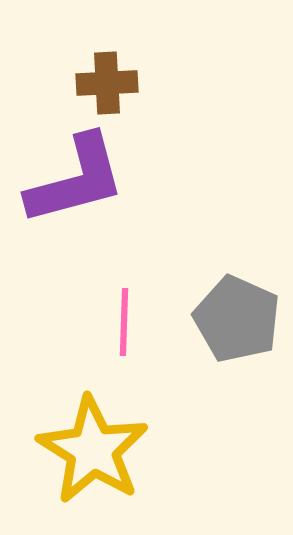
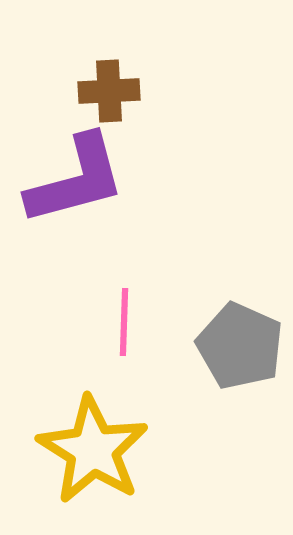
brown cross: moved 2 px right, 8 px down
gray pentagon: moved 3 px right, 27 px down
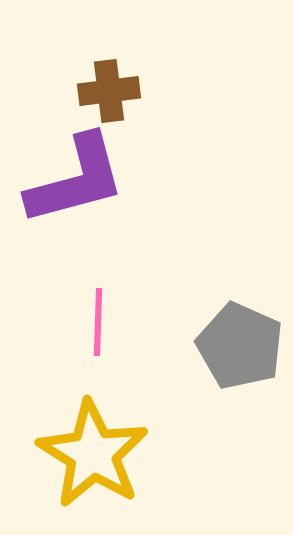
brown cross: rotated 4 degrees counterclockwise
pink line: moved 26 px left
yellow star: moved 4 px down
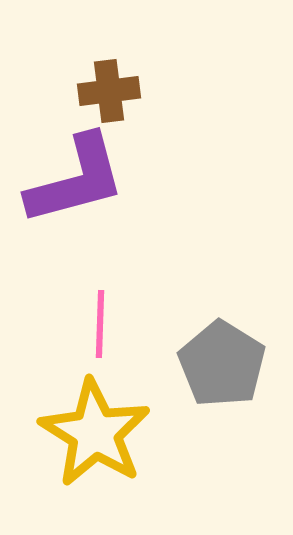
pink line: moved 2 px right, 2 px down
gray pentagon: moved 18 px left, 18 px down; rotated 8 degrees clockwise
yellow star: moved 2 px right, 21 px up
